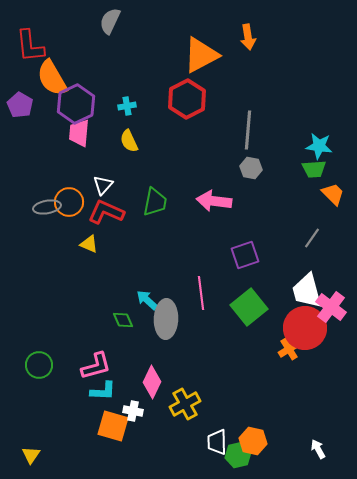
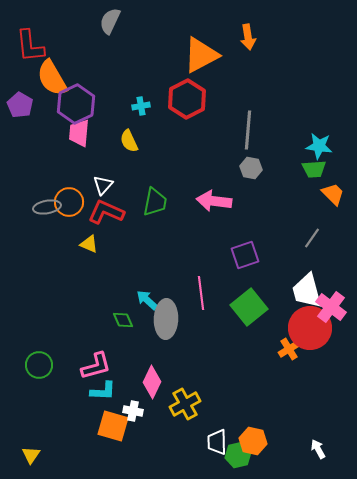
cyan cross at (127, 106): moved 14 px right
red circle at (305, 328): moved 5 px right
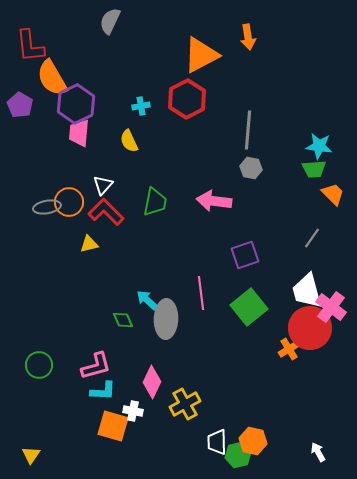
red L-shape at (106, 212): rotated 21 degrees clockwise
yellow triangle at (89, 244): rotated 36 degrees counterclockwise
white arrow at (318, 449): moved 3 px down
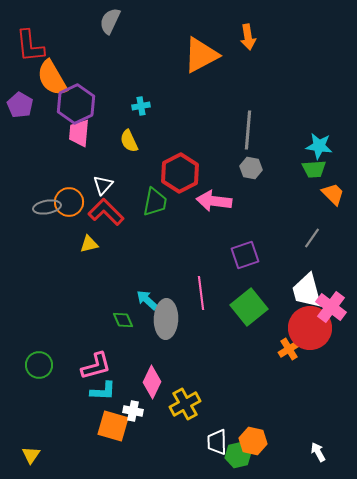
red hexagon at (187, 99): moved 7 px left, 74 px down
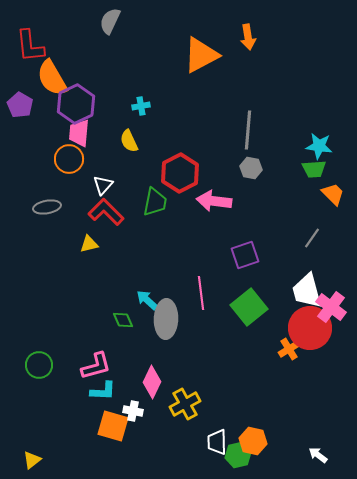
orange circle at (69, 202): moved 43 px up
white arrow at (318, 452): moved 3 px down; rotated 24 degrees counterclockwise
yellow triangle at (31, 455): moved 1 px right, 5 px down; rotated 18 degrees clockwise
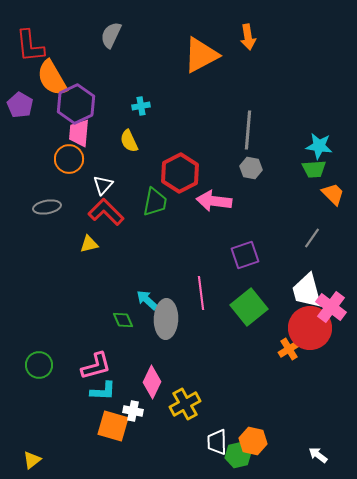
gray semicircle at (110, 21): moved 1 px right, 14 px down
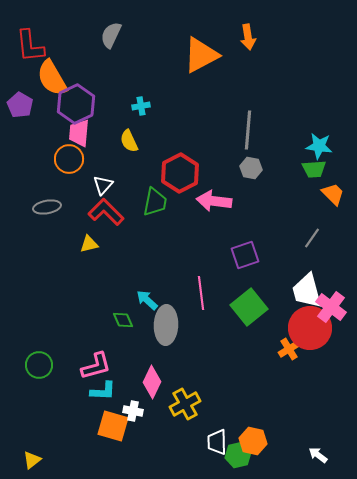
gray ellipse at (166, 319): moved 6 px down
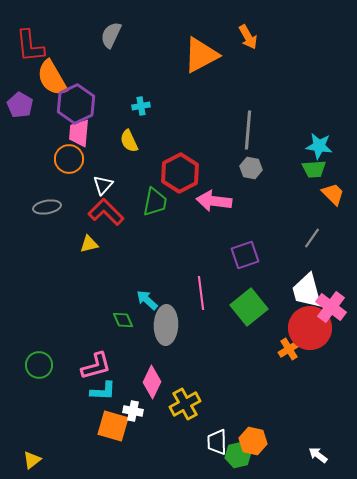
orange arrow at (248, 37): rotated 20 degrees counterclockwise
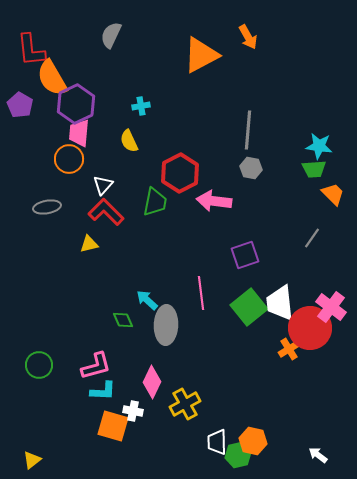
red L-shape at (30, 46): moved 1 px right, 4 px down
white trapezoid at (307, 291): moved 27 px left, 12 px down; rotated 9 degrees clockwise
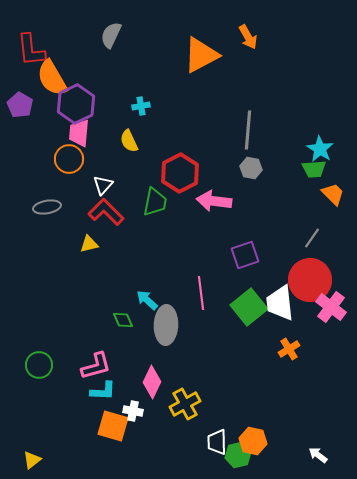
cyan star at (319, 146): moved 1 px right, 3 px down; rotated 24 degrees clockwise
red circle at (310, 328): moved 48 px up
